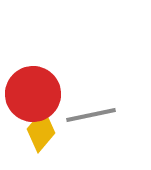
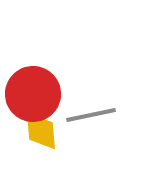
yellow diamond: rotated 45 degrees counterclockwise
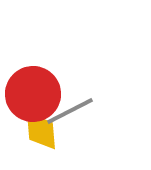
gray line: moved 21 px left, 4 px up; rotated 15 degrees counterclockwise
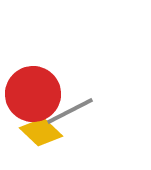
yellow diamond: moved 1 px down; rotated 42 degrees counterclockwise
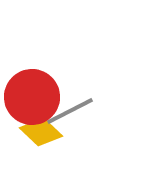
red circle: moved 1 px left, 3 px down
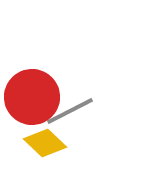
yellow diamond: moved 4 px right, 11 px down
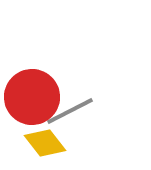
yellow diamond: rotated 9 degrees clockwise
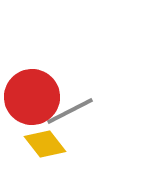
yellow diamond: moved 1 px down
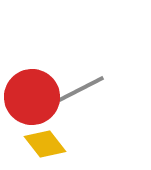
gray line: moved 11 px right, 22 px up
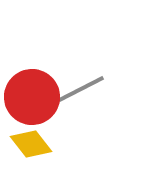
yellow diamond: moved 14 px left
